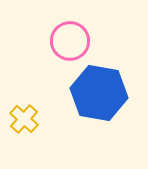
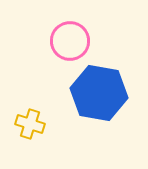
yellow cross: moved 6 px right, 5 px down; rotated 24 degrees counterclockwise
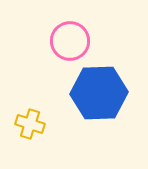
blue hexagon: rotated 12 degrees counterclockwise
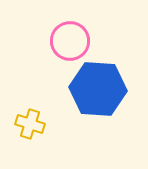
blue hexagon: moved 1 px left, 4 px up; rotated 6 degrees clockwise
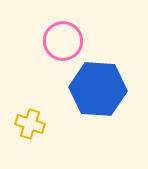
pink circle: moved 7 px left
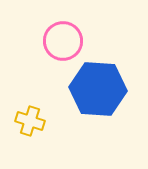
yellow cross: moved 3 px up
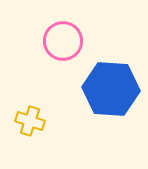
blue hexagon: moved 13 px right
